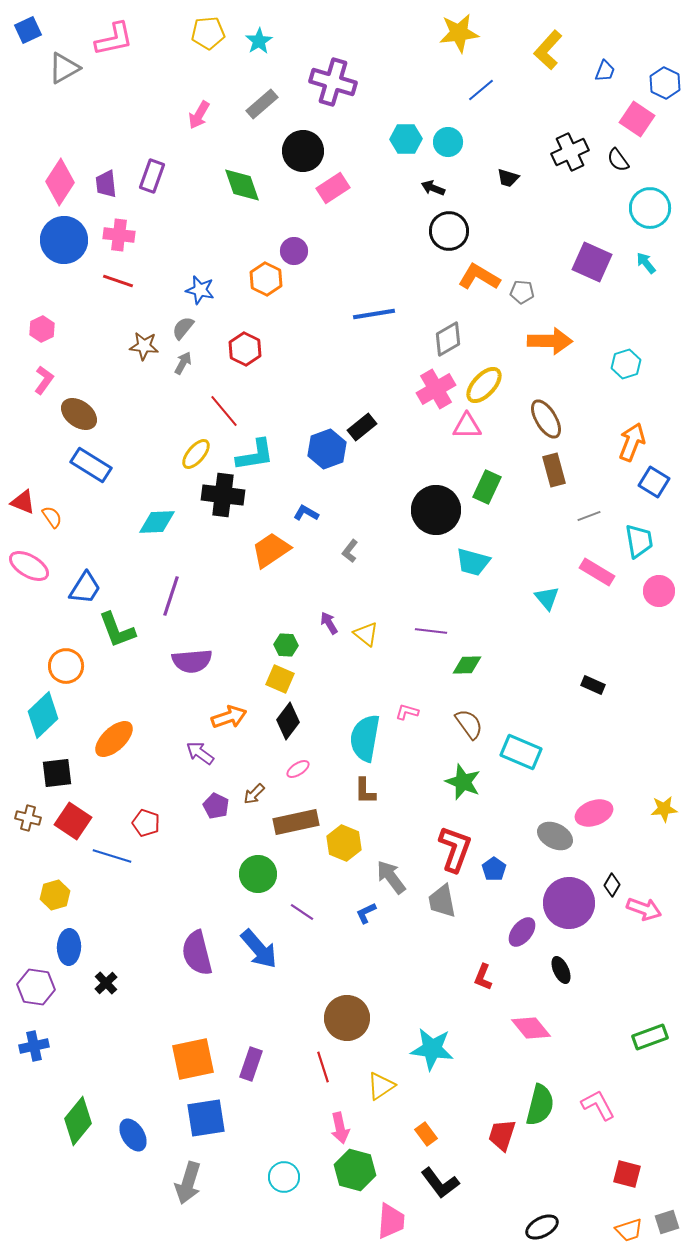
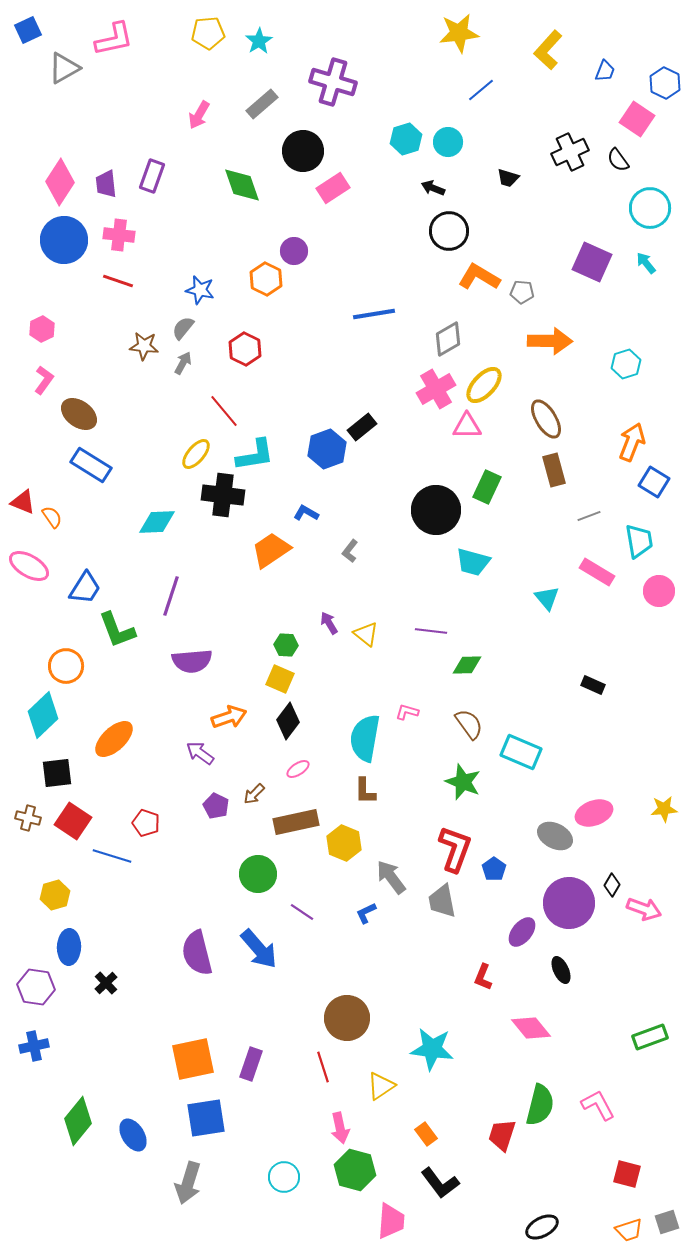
cyan hexagon at (406, 139): rotated 16 degrees counterclockwise
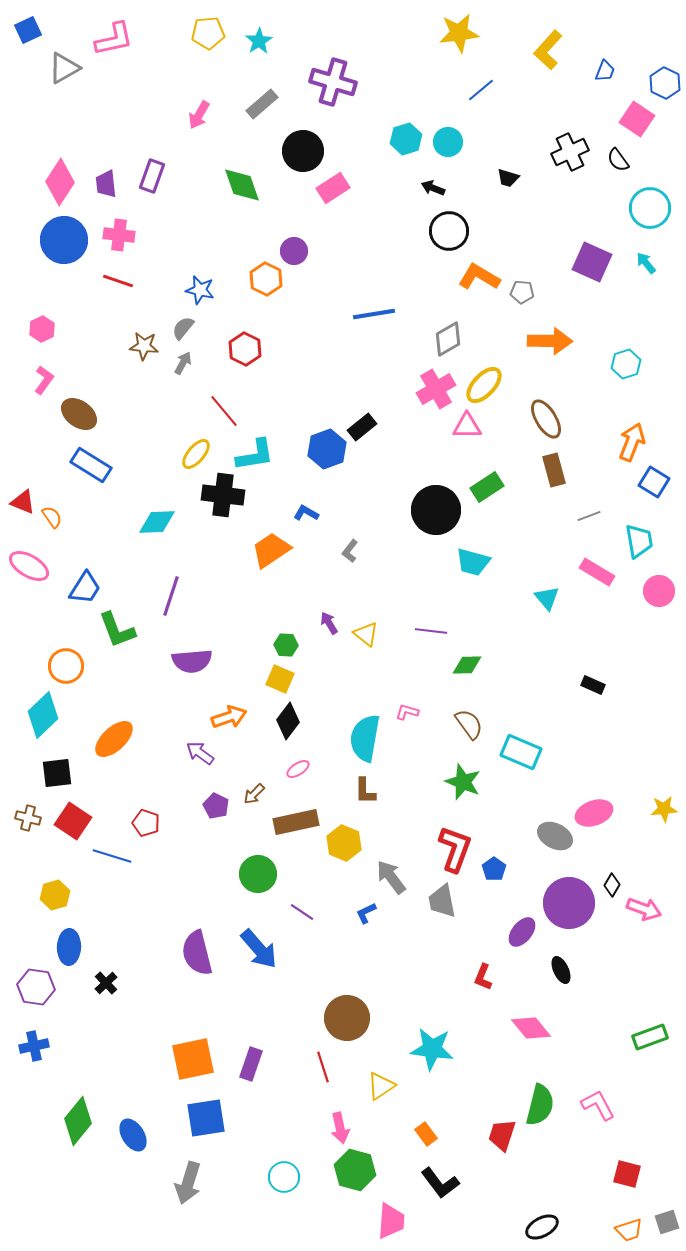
green rectangle at (487, 487): rotated 32 degrees clockwise
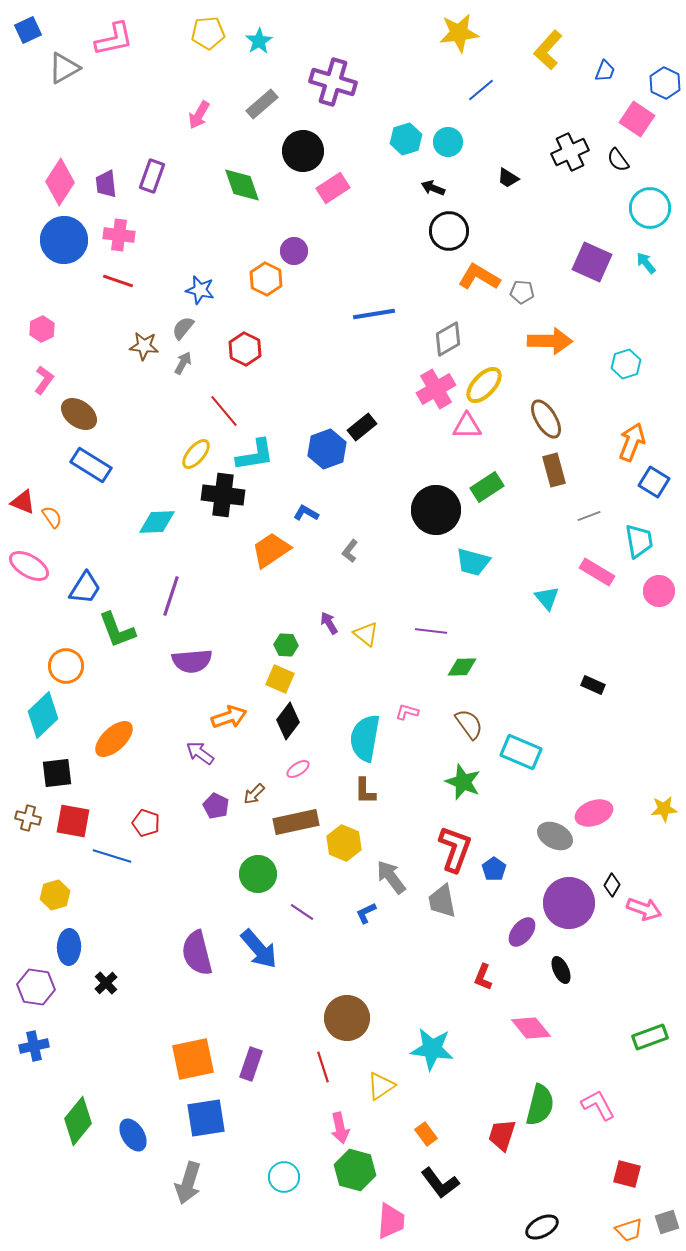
black trapezoid at (508, 178): rotated 15 degrees clockwise
green diamond at (467, 665): moved 5 px left, 2 px down
red square at (73, 821): rotated 24 degrees counterclockwise
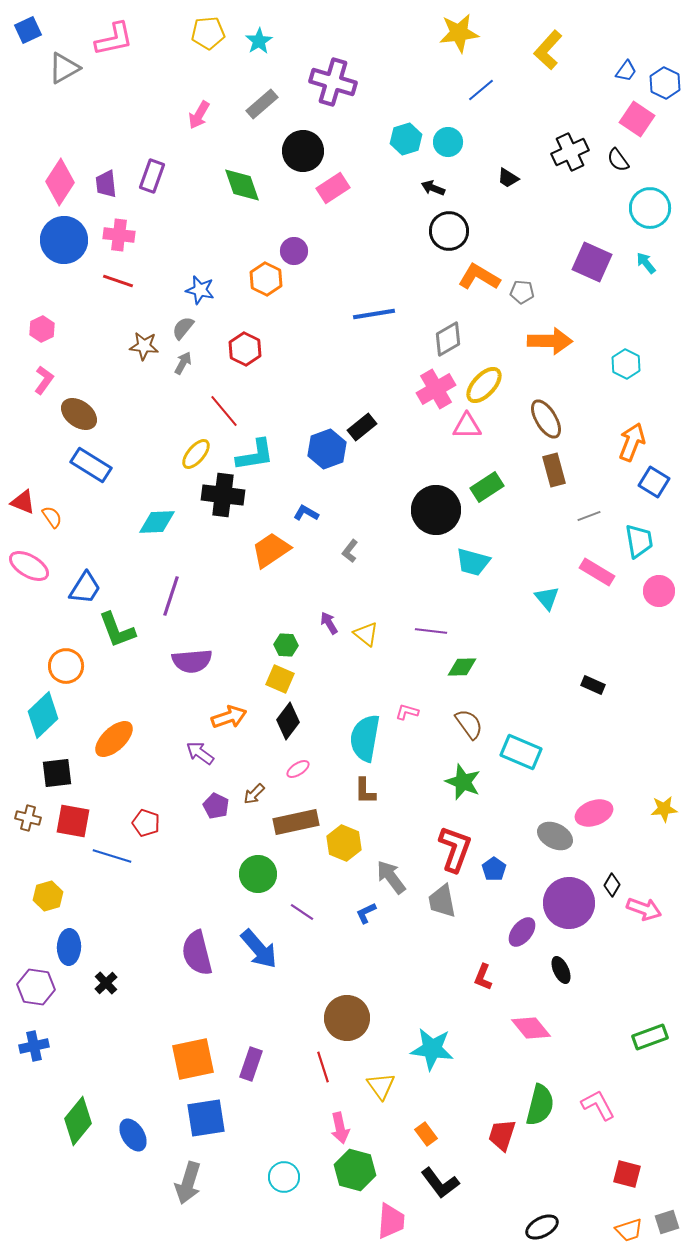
blue trapezoid at (605, 71): moved 21 px right; rotated 15 degrees clockwise
cyan hexagon at (626, 364): rotated 16 degrees counterclockwise
yellow hexagon at (55, 895): moved 7 px left, 1 px down
yellow triangle at (381, 1086): rotated 32 degrees counterclockwise
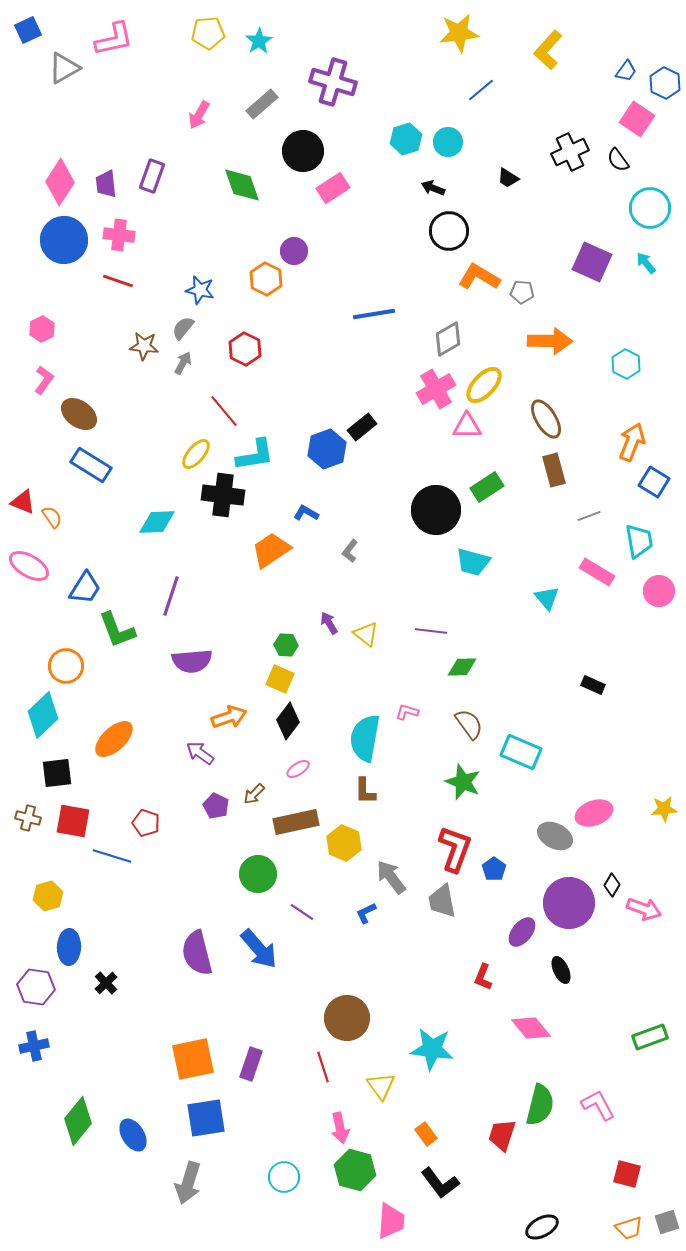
orange trapezoid at (629, 1230): moved 2 px up
